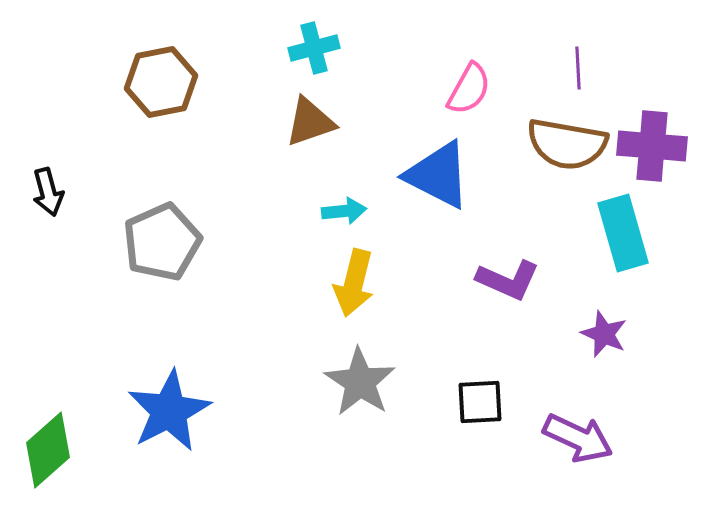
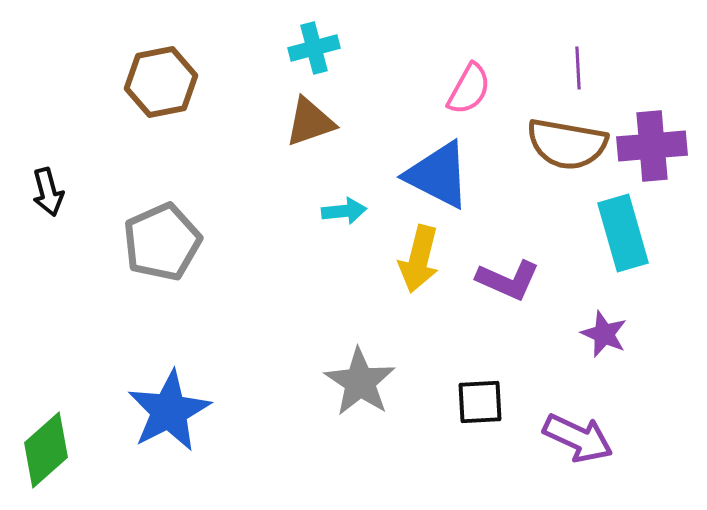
purple cross: rotated 10 degrees counterclockwise
yellow arrow: moved 65 px right, 24 px up
green diamond: moved 2 px left
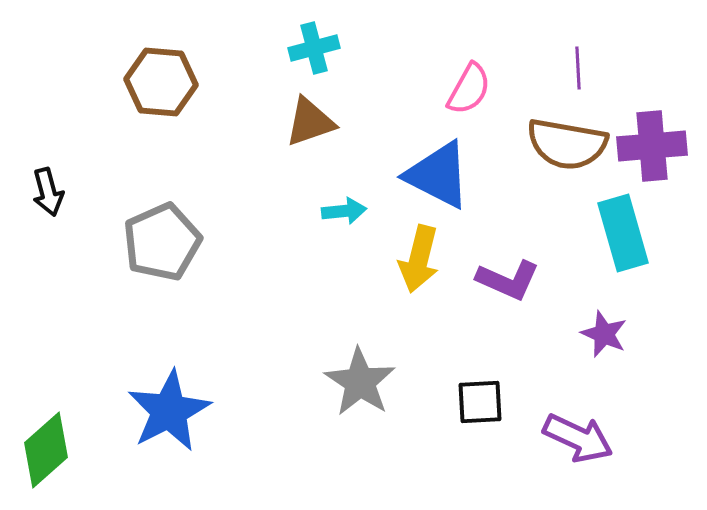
brown hexagon: rotated 16 degrees clockwise
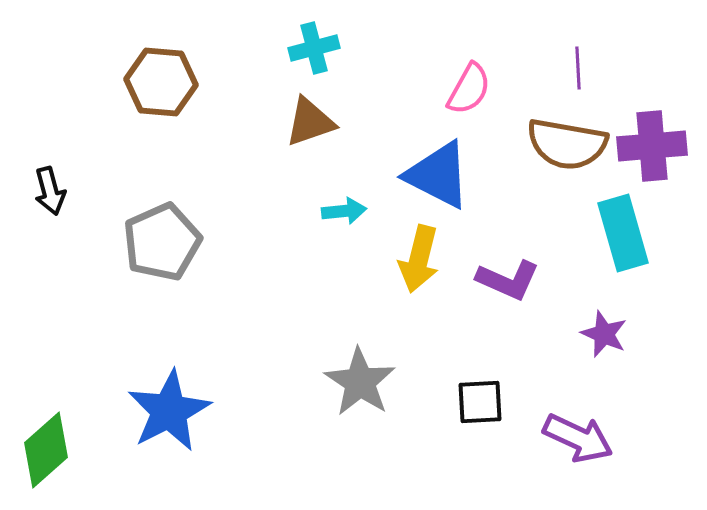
black arrow: moved 2 px right, 1 px up
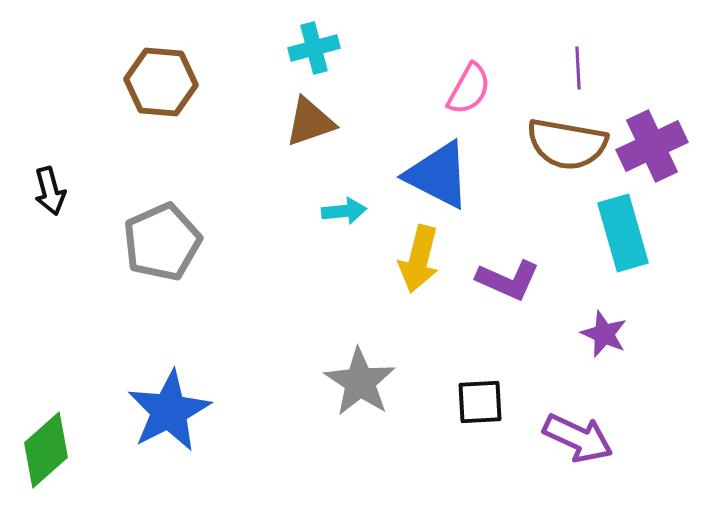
purple cross: rotated 20 degrees counterclockwise
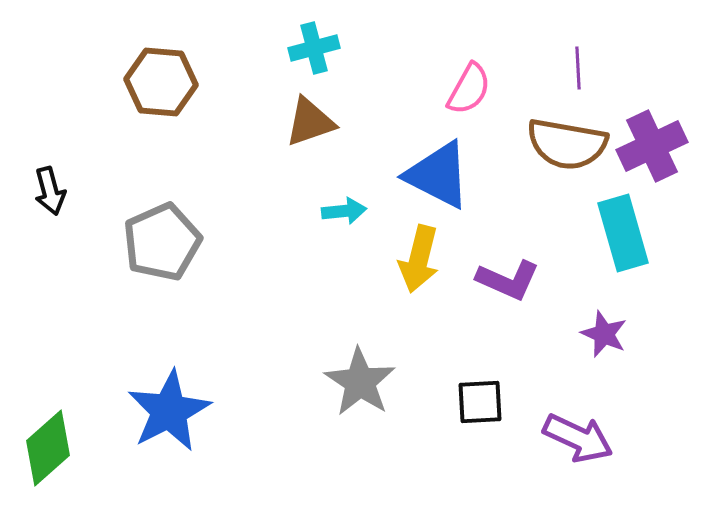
green diamond: moved 2 px right, 2 px up
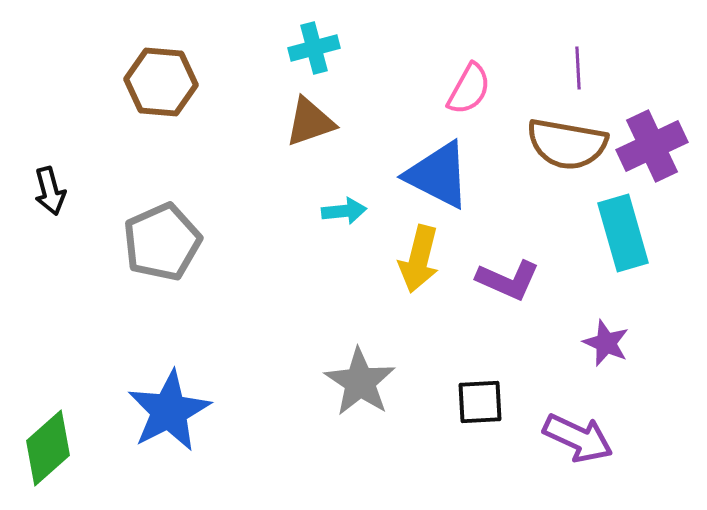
purple star: moved 2 px right, 9 px down
